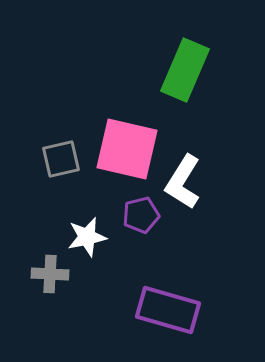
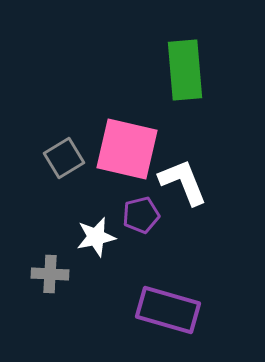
green rectangle: rotated 28 degrees counterclockwise
gray square: moved 3 px right, 1 px up; rotated 18 degrees counterclockwise
white L-shape: rotated 126 degrees clockwise
white star: moved 9 px right
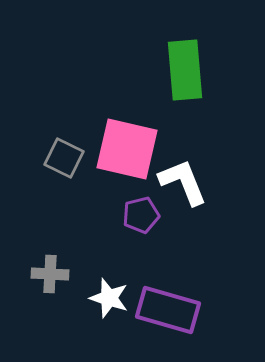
gray square: rotated 33 degrees counterclockwise
white star: moved 13 px right, 61 px down; rotated 30 degrees clockwise
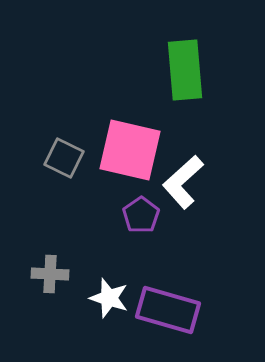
pink square: moved 3 px right, 1 px down
white L-shape: rotated 110 degrees counterclockwise
purple pentagon: rotated 21 degrees counterclockwise
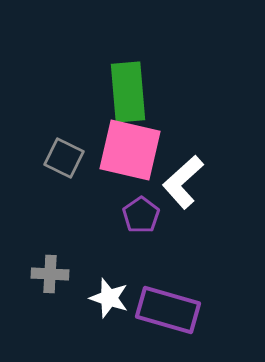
green rectangle: moved 57 px left, 22 px down
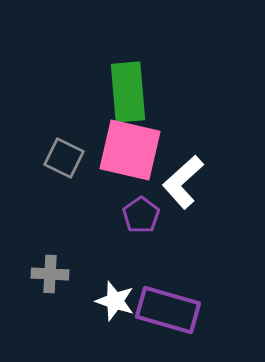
white star: moved 6 px right, 3 px down
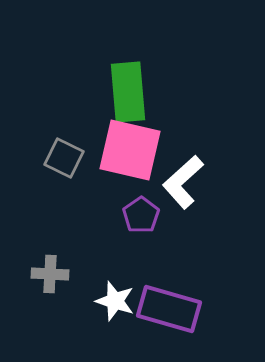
purple rectangle: moved 1 px right, 1 px up
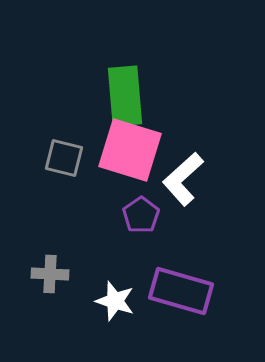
green rectangle: moved 3 px left, 4 px down
pink square: rotated 4 degrees clockwise
gray square: rotated 12 degrees counterclockwise
white L-shape: moved 3 px up
purple rectangle: moved 12 px right, 18 px up
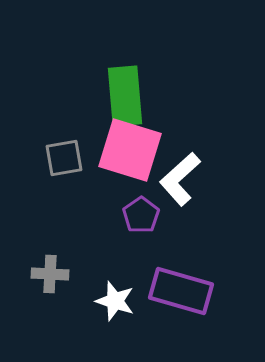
gray square: rotated 24 degrees counterclockwise
white L-shape: moved 3 px left
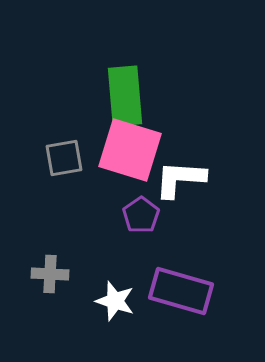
white L-shape: rotated 46 degrees clockwise
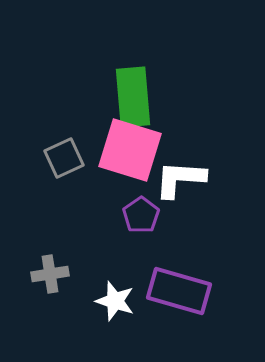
green rectangle: moved 8 px right, 1 px down
gray square: rotated 15 degrees counterclockwise
gray cross: rotated 12 degrees counterclockwise
purple rectangle: moved 2 px left
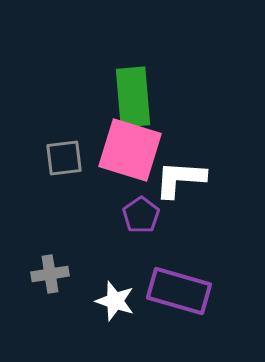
gray square: rotated 18 degrees clockwise
